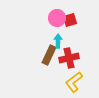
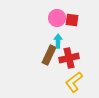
red square: moved 2 px right; rotated 24 degrees clockwise
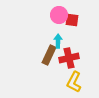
pink circle: moved 2 px right, 3 px up
yellow L-shape: rotated 25 degrees counterclockwise
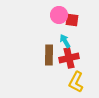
cyan arrow: moved 7 px right; rotated 32 degrees counterclockwise
brown rectangle: rotated 24 degrees counterclockwise
yellow L-shape: moved 2 px right
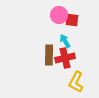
red cross: moved 4 px left
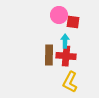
red square: moved 1 px right, 2 px down
cyan arrow: rotated 32 degrees clockwise
red cross: moved 1 px right, 2 px up; rotated 18 degrees clockwise
yellow L-shape: moved 6 px left
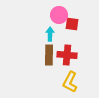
red square: moved 1 px left, 2 px down
cyan arrow: moved 15 px left, 7 px up
red cross: moved 1 px right, 1 px up
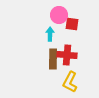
brown rectangle: moved 4 px right, 4 px down
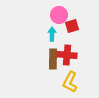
red square: moved 2 px down; rotated 24 degrees counterclockwise
cyan arrow: moved 2 px right
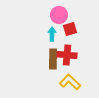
red square: moved 2 px left, 3 px down
yellow L-shape: rotated 105 degrees clockwise
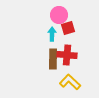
red square: moved 2 px left, 1 px up
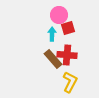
brown rectangle: rotated 42 degrees counterclockwise
yellow L-shape: rotated 75 degrees clockwise
